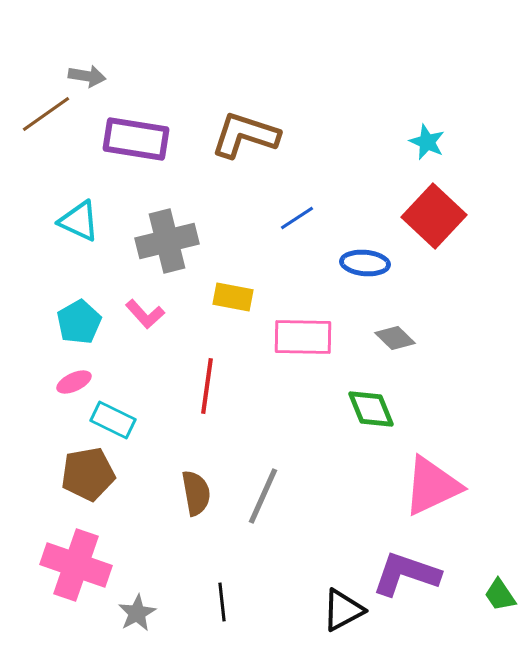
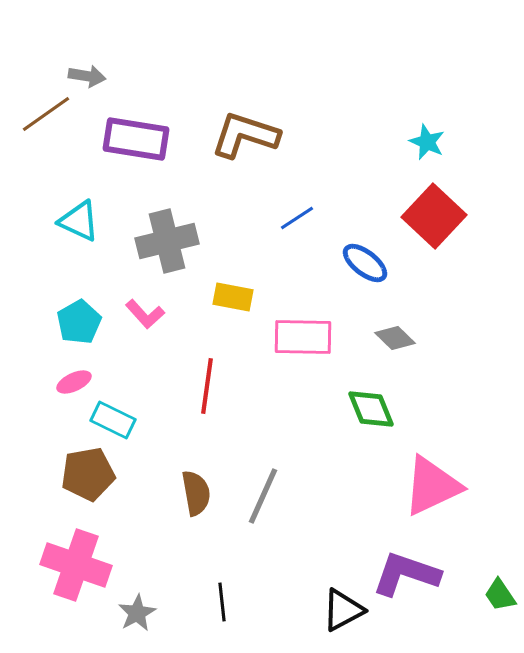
blue ellipse: rotated 33 degrees clockwise
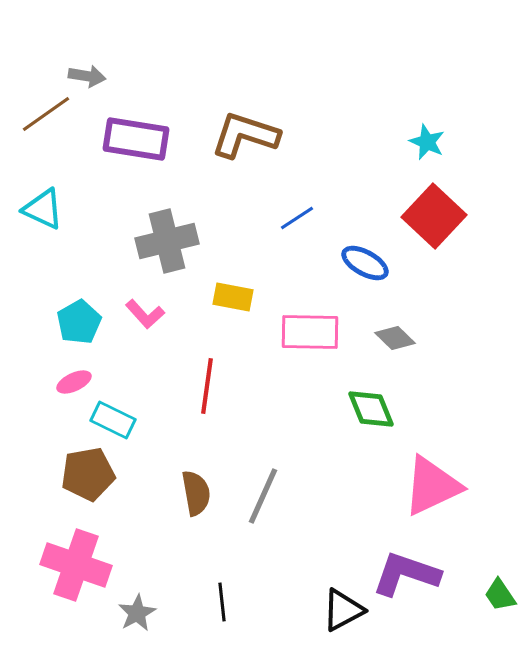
cyan triangle: moved 36 px left, 12 px up
blue ellipse: rotated 9 degrees counterclockwise
pink rectangle: moved 7 px right, 5 px up
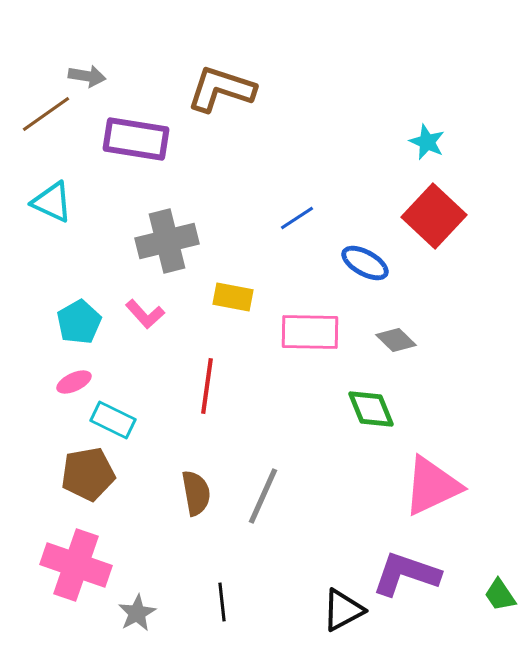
brown L-shape: moved 24 px left, 46 px up
cyan triangle: moved 9 px right, 7 px up
gray diamond: moved 1 px right, 2 px down
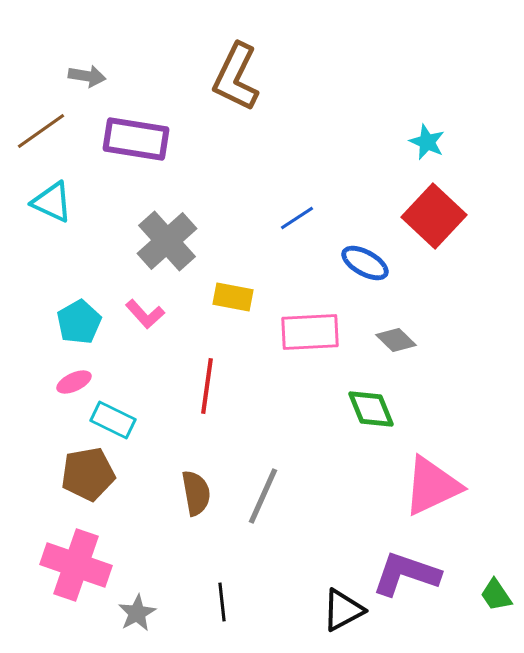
brown L-shape: moved 15 px right, 12 px up; rotated 82 degrees counterclockwise
brown line: moved 5 px left, 17 px down
gray cross: rotated 28 degrees counterclockwise
pink rectangle: rotated 4 degrees counterclockwise
green trapezoid: moved 4 px left
